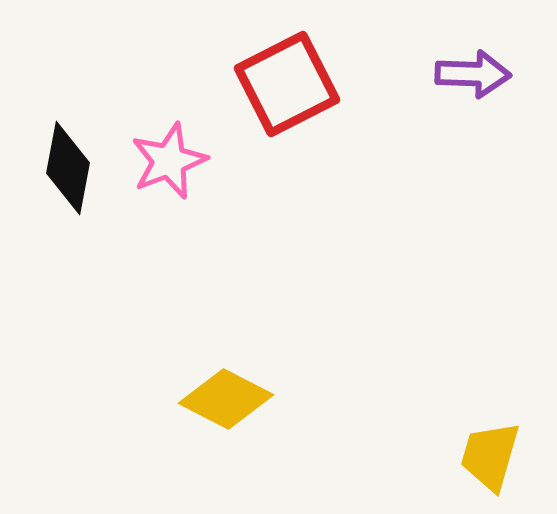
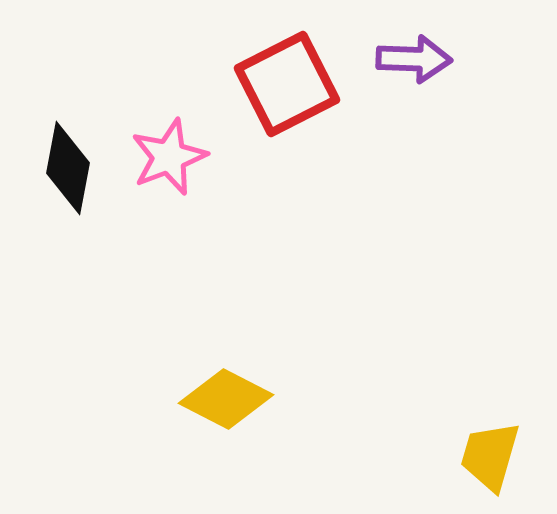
purple arrow: moved 59 px left, 15 px up
pink star: moved 4 px up
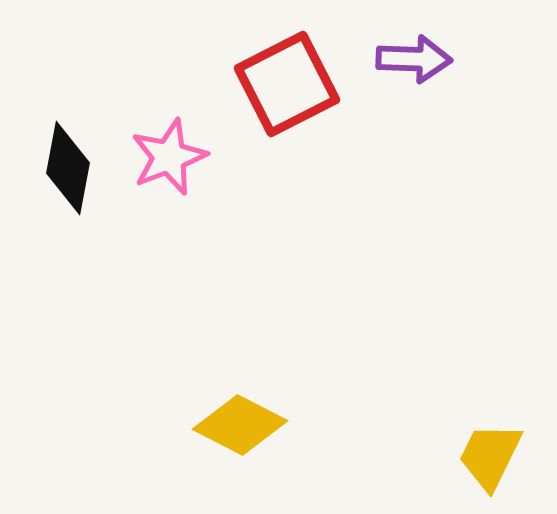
yellow diamond: moved 14 px right, 26 px down
yellow trapezoid: rotated 10 degrees clockwise
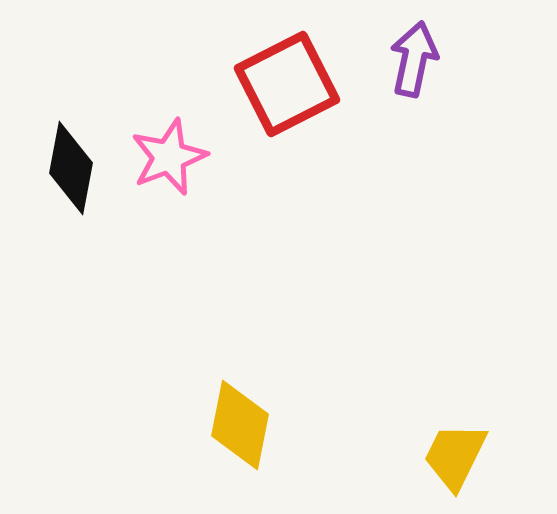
purple arrow: rotated 80 degrees counterclockwise
black diamond: moved 3 px right
yellow diamond: rotated 74 degrees clockwise
yellow trapezoid: moved 35 px left
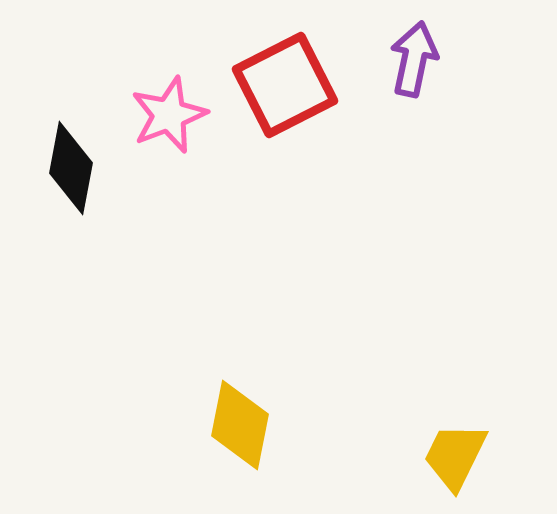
red square: moved 2 px left, 1 px down
pink star: moved 42 px up
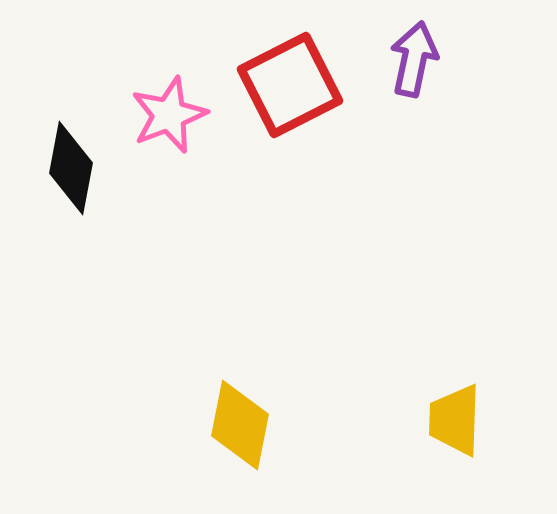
red square: moved 5 px right
yellow trapezoid: moved 36 px up; rotated 24 degrees counterclockwise
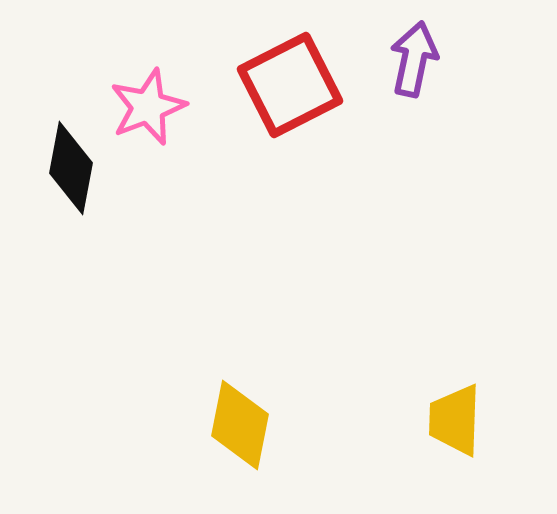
pink star: moved 21 px left, 8 px up
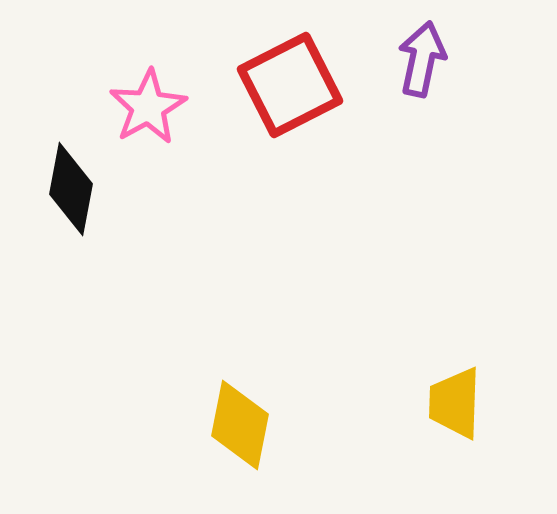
purple arrow: moved 8 px right
pink star: rotated 8 degrees counterclockwise
black diamond: moved 21 px down
yellow trapezoid: moved 17 px up
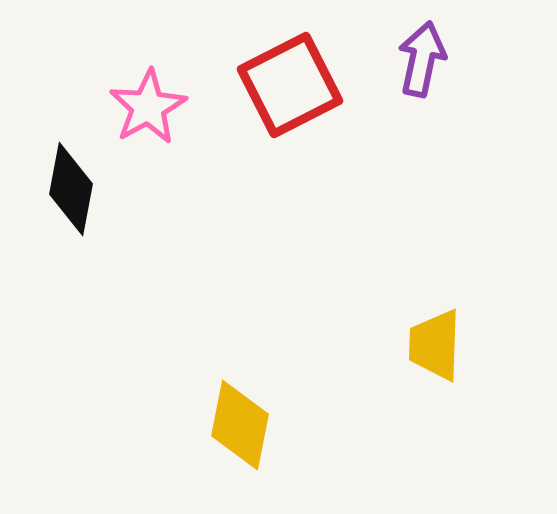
yellow trapezoid: moved 20 px left, 58 px up
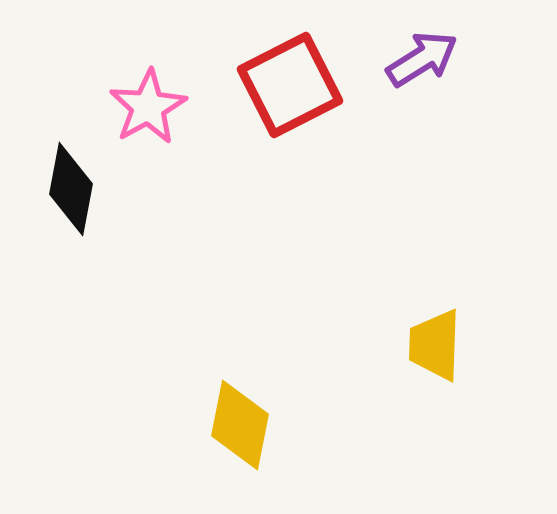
purple arrow: rotated 46 degrees clockwise
